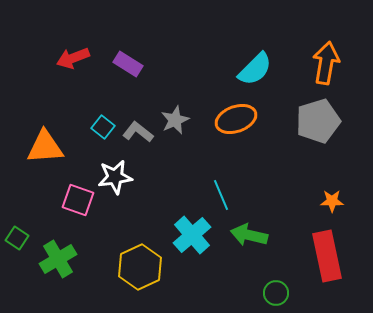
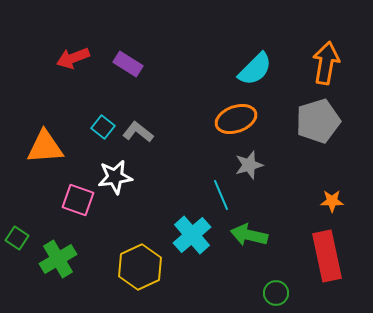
gray star: moved 74 px right, 45 px down; rotated 8 degrees clockwise
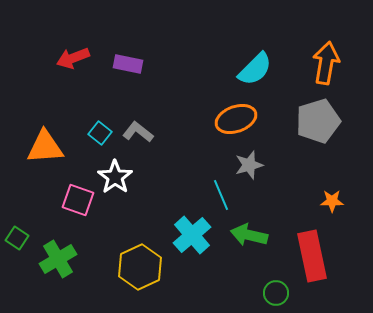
purple rectangle: rotated 20 degrees counterclockwise
cyan square: moved 3 px left, 6 px down
white star: rotated 28 degrees counterclockwise
red rectangle: moved 15 px left
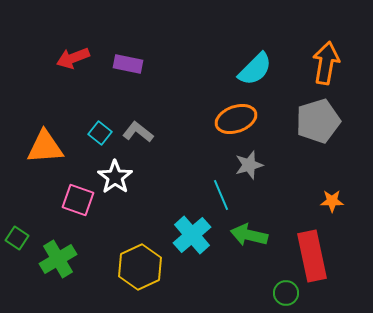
green circle: moved 10 px right
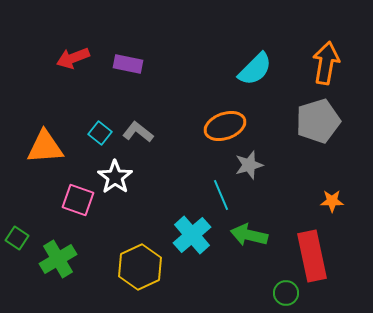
orange ellipse: moved 11 px left, 7 px down
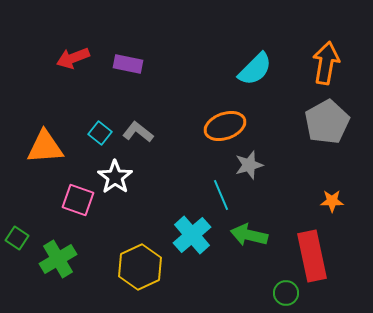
gray pentagon: moved 9 px right, 1 px down; rotated 12 degrees counterclockwise
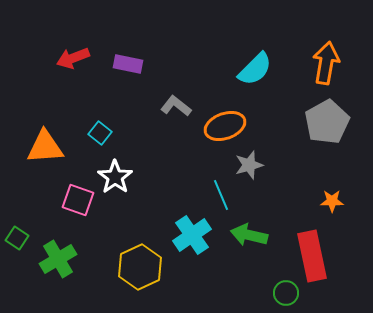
gray L-shape: moved 38 px right, 26 px up
cyan cross: rotated 6 degrees clockwise
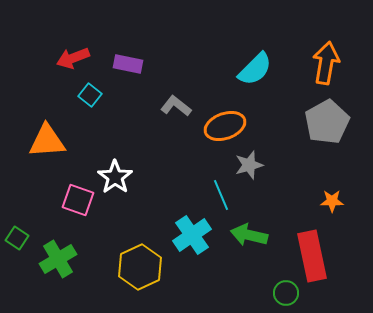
cyan square: moved 10 px left, 38 px up
orange triangle: moved 2 px right, 6 px up
